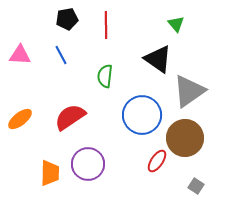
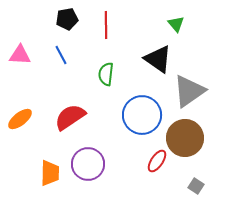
green semicircle: moved 1 px right, 2 px up
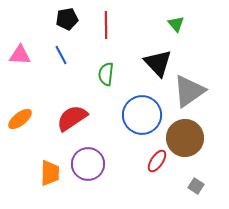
black triangle: moved 4 px down; rotated 12 degrees clockwise
red semicircle: moved 2 px right, 1 px down
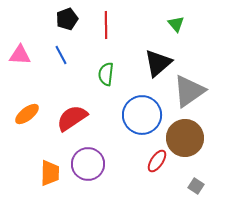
black pentagon: rotated 10 degrees counterclockwise
black triangle: rotated 32 degrees clockwise
orange ellipse: moved 7 px right, 5 px up
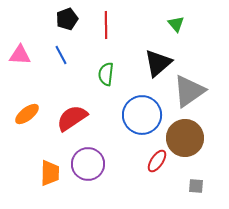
gray square: rotated 28 degrees counterclockwise
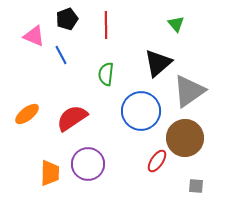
pink triangle: moved 14 px right, 19 px up; rotated 20 degrees clockwise
blue circle: moved 1 px left, 4 px up
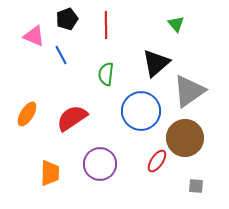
black triangle: moved 2 px left
orange ellipse: rotated 20 degrees counterclockwise
purple circle: moved 12 px right
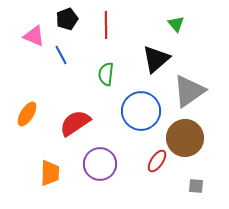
black triangle: moved 4 px up
red semicircle: moved 3 px right, 5 px down
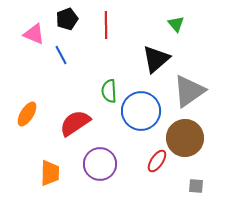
pink triangle: moved 2 px up
green semicircle: moved 3 px right, 17 px down; rotated 10 degrees counterclockwise
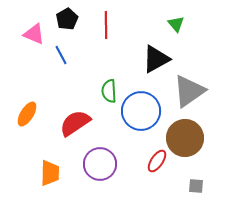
black pentagon: rotated 10 degrees counterclockwise
black triangle: rotated 12 degrees clockwise
